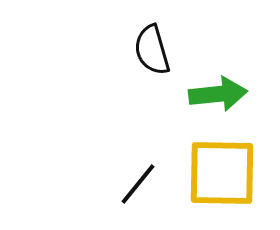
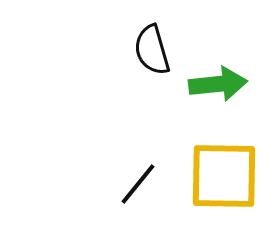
green arrow: moved 10 px up
yellow square: moved 2 px right, 3 px down
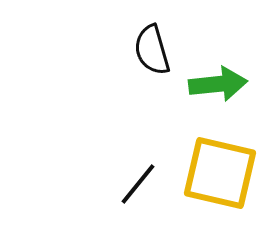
yellow square: moved 4 px left, 3 px up; rotated 12 degrees clockwise
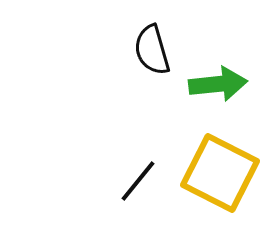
yellow square: rotated 14 degrees clockwise
black line: moved 3 px up
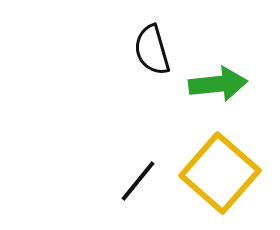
yellow square: rotated 14 degrees clockwise
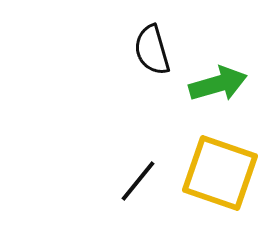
green arrow: rotated 10 degrees counterclockwise
yellow square: rotated 22 degrees counterclockwise
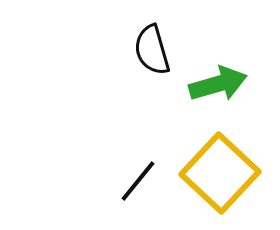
yellow square: rotated 24 degrees clockwise
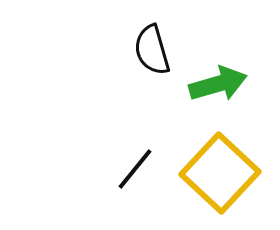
black line: moved 3 px left, 12 px up
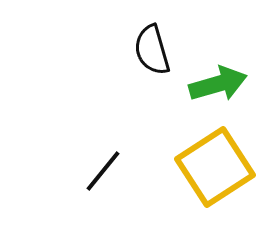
black line: moved 32 px left, 2 px down
yellow square: moved 5 px left, 6 px up; rotated 14 degrees clockwise
